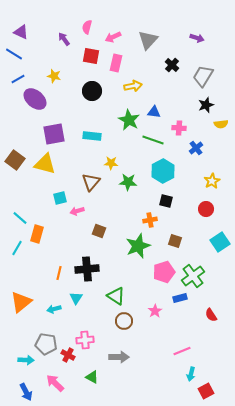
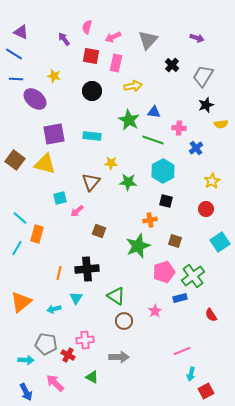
blue line at (18, 79): moved 2 px left; rotated 32 degrees clockwise
pink arrow at (77, 211): rotated 24 degrees counterclockwise
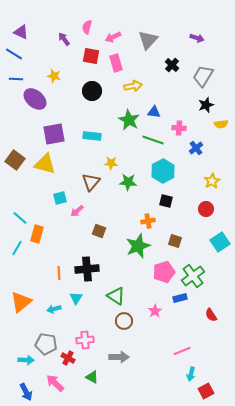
pink rectangle at (116, 63): rotated 30 degrees counterclockwise
orange cross at (150, 220): moved 2 px left, 1 px down
orange line at (59, 273): rotated 16 degrees counterclockwise
red cross at (68, 355): moved 3 px down
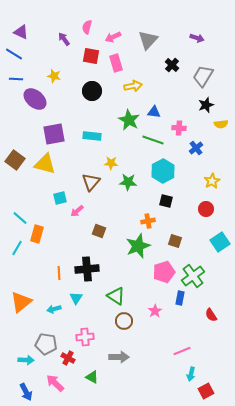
blue rectangle at (180, 298): rotated 64 degrees counterclockwise
pink cross at (85, 340): moved 3 px up
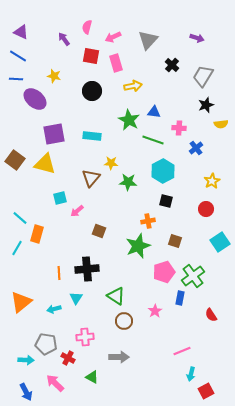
blue line at (14, 54): moved 4 px right, 2 px down
brown triangle at (91, 182): moved 4 px up
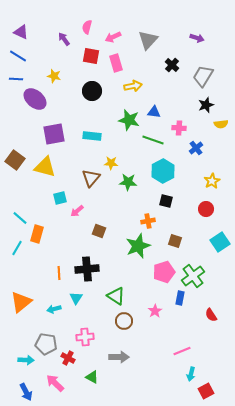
green star at (129, 120): rotated 15 degrees counterclockwise
yellow triangle at (45, 164): moved 3 px down
